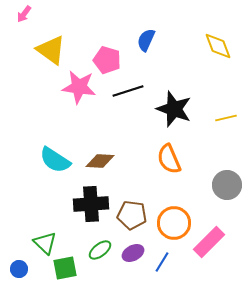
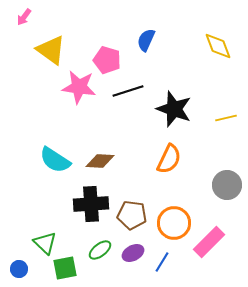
pink arrow: moved 3 px down
orange semicircle: rotated 132 degrees counterclockwise
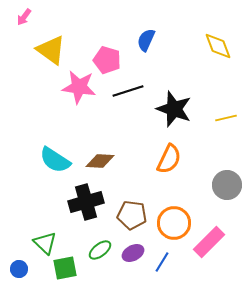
black cross: moved 5 px left, 2 px up; rotated 12 degrees counterclockwise
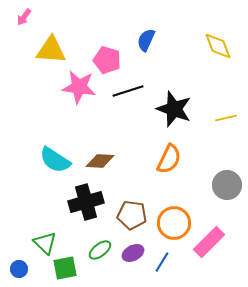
yellow triangle: rotated 32 degrees counterclockwise
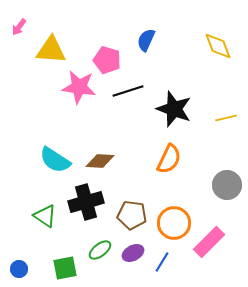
pink arrow: moved 5 px left, 10 px down
green triangle: moved 27 px up; rotated 10 degrees counterclockwise
